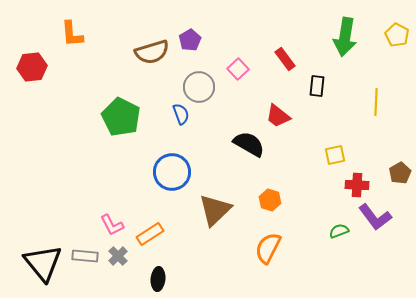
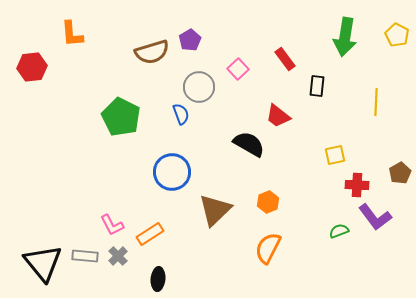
orange hexagon: moved 2 px left, 2 px down; rotated 20 degrees clockwise
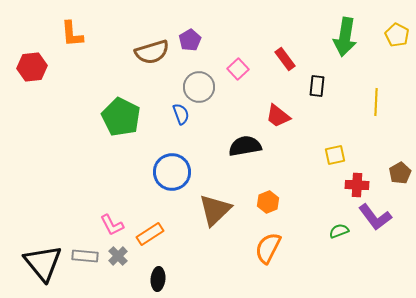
black semicircle: moved 4 px left, 2 px down; rotated 40 degrees counterclockwise
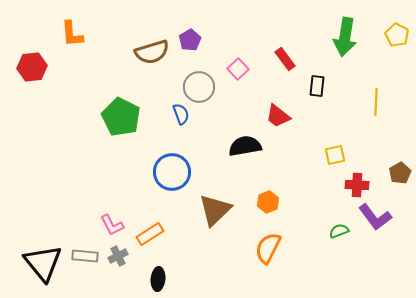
gray cross: rotated 18 degrees clockwise
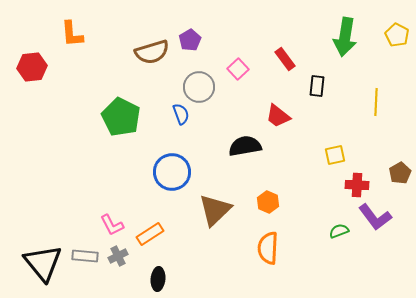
orange hexagon: rotated 15 degrees counterclockwise
orange semicircle: rotated 24 degrees counterclockwise
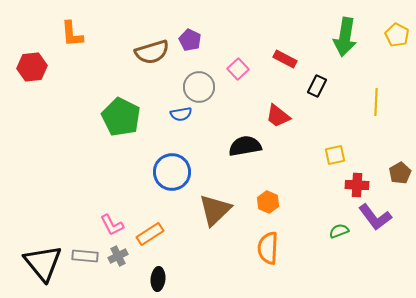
purple pentagon: rotated 15 degrees counterclockwise
red rectangle: rotated 25 degrees counterclockwise
black rectangle: rotated 20 degrees clockwise
blue semicircle: rotated 100 degrees clockwise
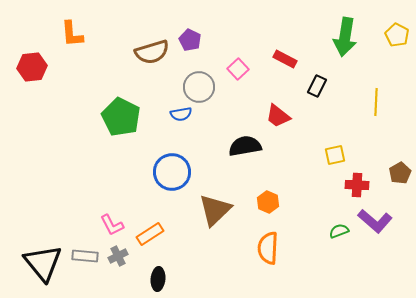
purple L-shape: moved 4 px down; rotated 12 degrees counterclockwise
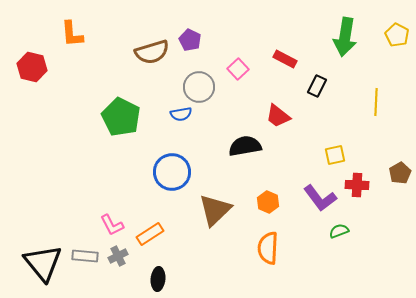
red hexagon: rotated 20 degrees clockwise
purple L-shape: moved 55 px left, 23 px up; rotated 12 degrees clockwise
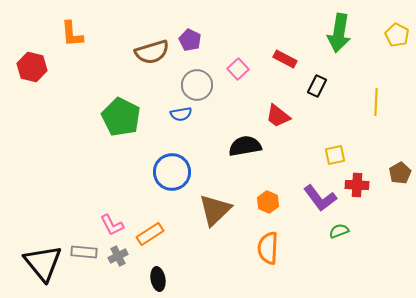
green arrow: moved 6 px left, 4 px up
gray circle: moved 2 px left, 2 px up
gray rectangle: moved 1 px left, 4 px up
black ellipse: rotated 15 degrees counterclockwise
